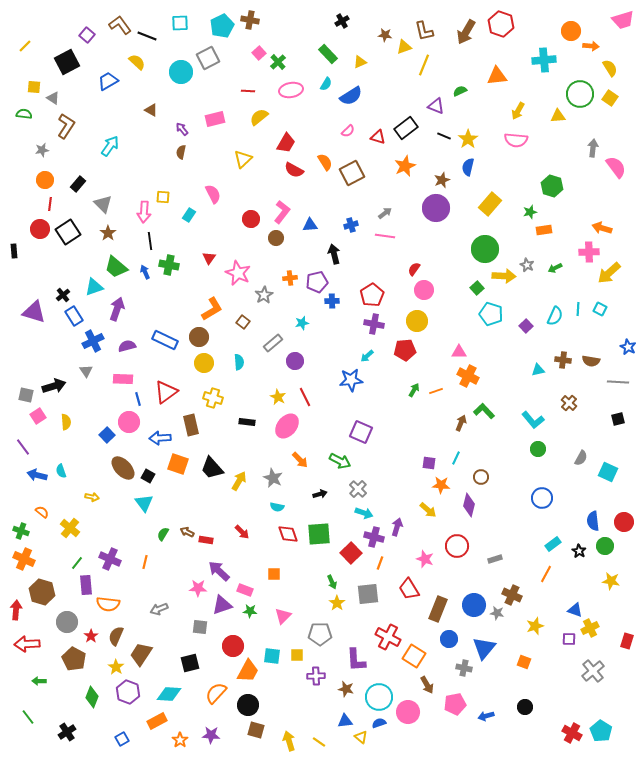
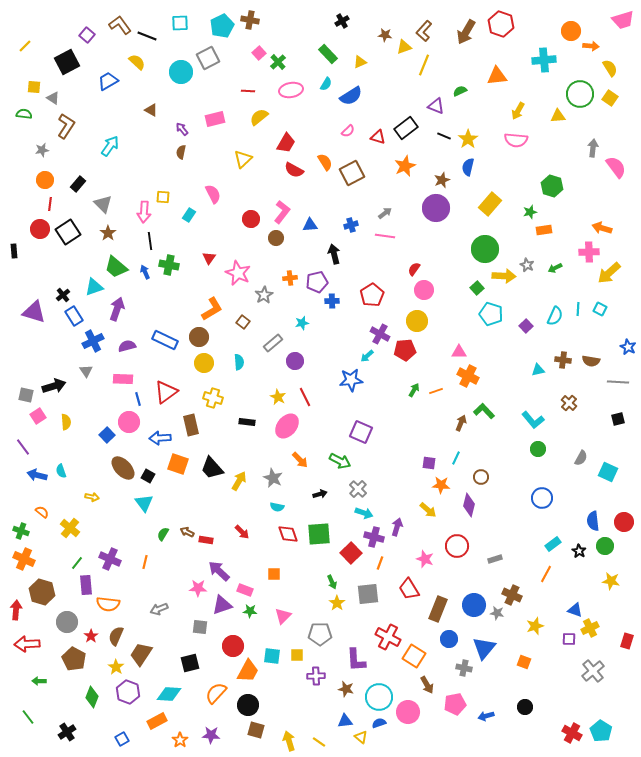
brown L-shape at (424, 31): rotated 55 degrees clockwise
purple cross at (374, 324): moved 6 px right, 10 px down; rotated 18 degrees clockwise
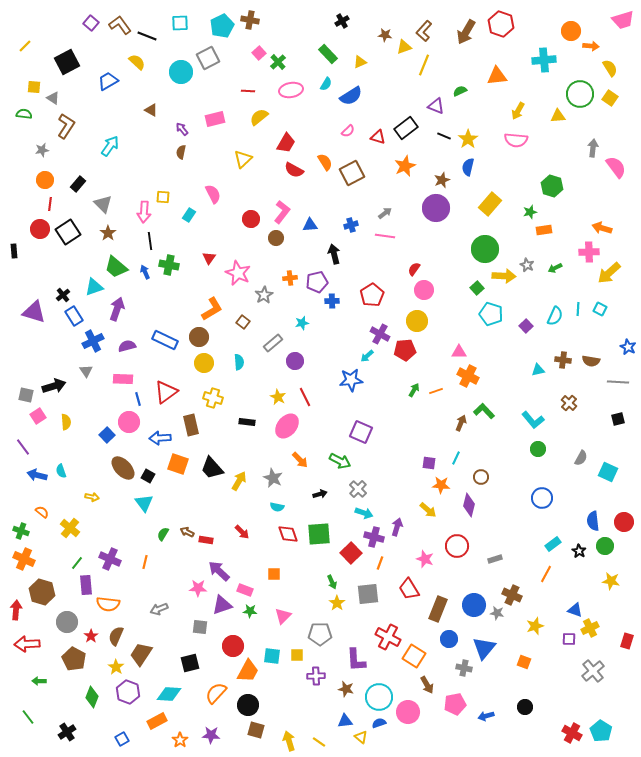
purple square at (87, 35): moved 4 px right, 12 px up
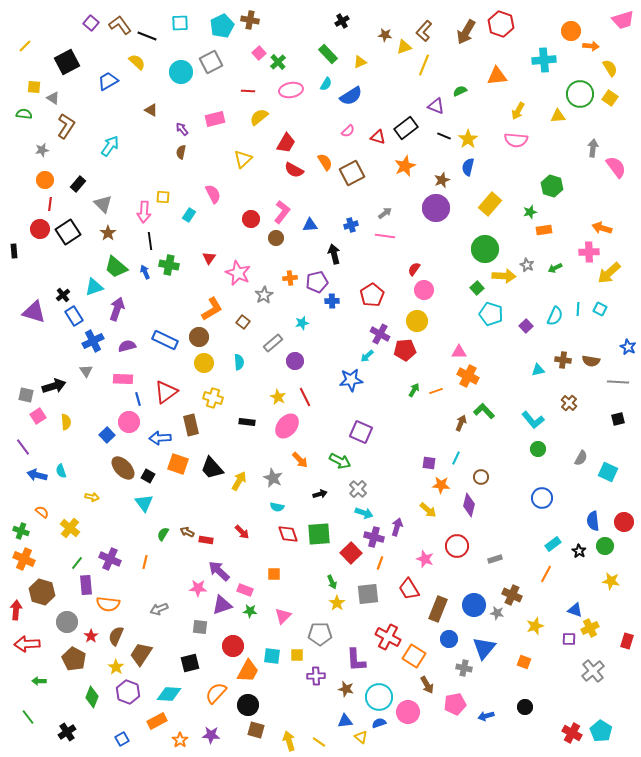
gray square at (208, 58): moved 3 px right, 4 px down
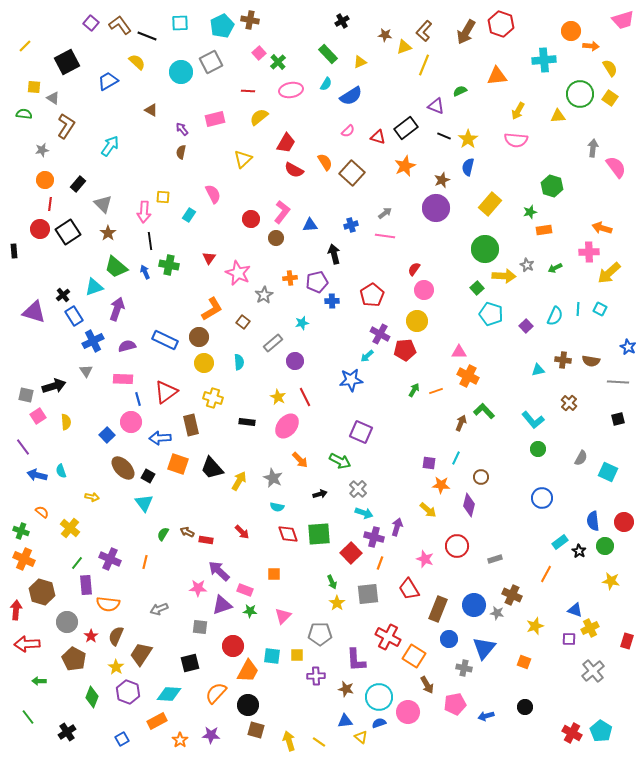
brown square at (352, 173): rotated 20 degrees counterclockwise
pink circle at (129, 422): moved 2 px right
cyan rectangle at (553, 544): moved 7 px right, 2 px up
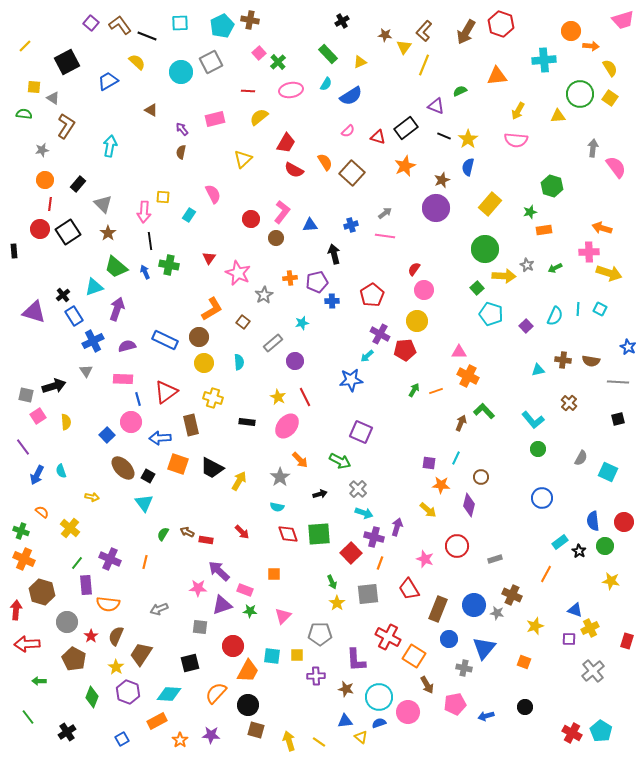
yellow triangle at (404, 47): rotated 35 degrees counterclockwise
cyan arrow at (110, 146): rotated 25 degrees counterclockwise
yellow arrow at (609, 273): rotated 120 degrees counterclockwise
black trapezoid at (212, 468): rotated 20 degrees counterclockwise
blue arrow at (37, 475): rotated 78 degrees counterclockwise
gray star at (273, 478): moved 7 px right, 1 px up; rotated 12 degrees clockwise
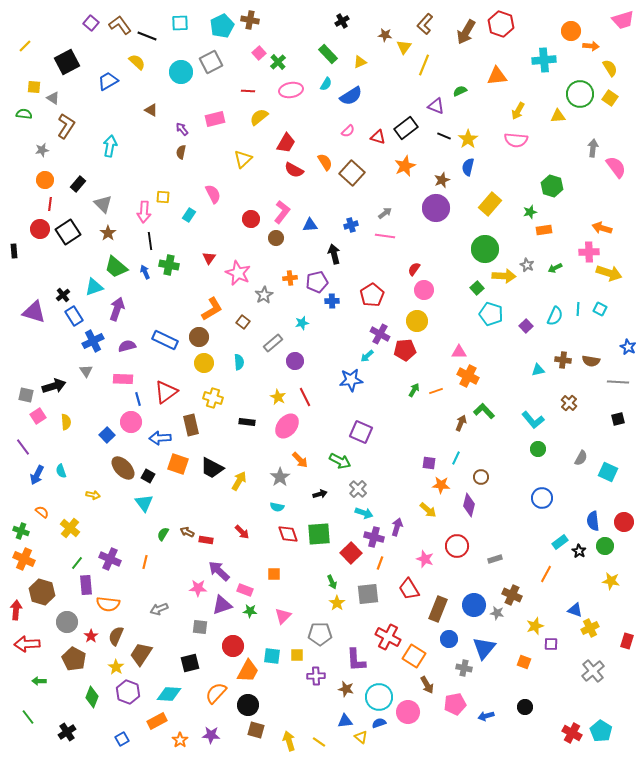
brown L-shape at (424, 31): moved 1 px right, 7 px up
yellow arrow at (92, 497): moved 1 px right, 2 px up
purple square at (569, 639): moved 18 px left, 5 px down
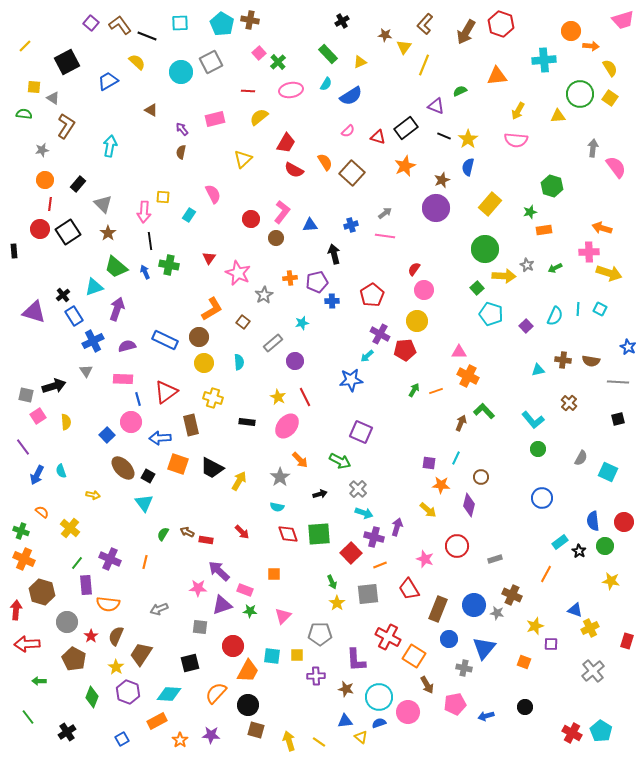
cyan pentagon at (222, 26): moved 2 px up; rotated 15 degrees counterclockwise
orange line at (380, 563): moved 2 px down; rotated 48 degrees clockwise
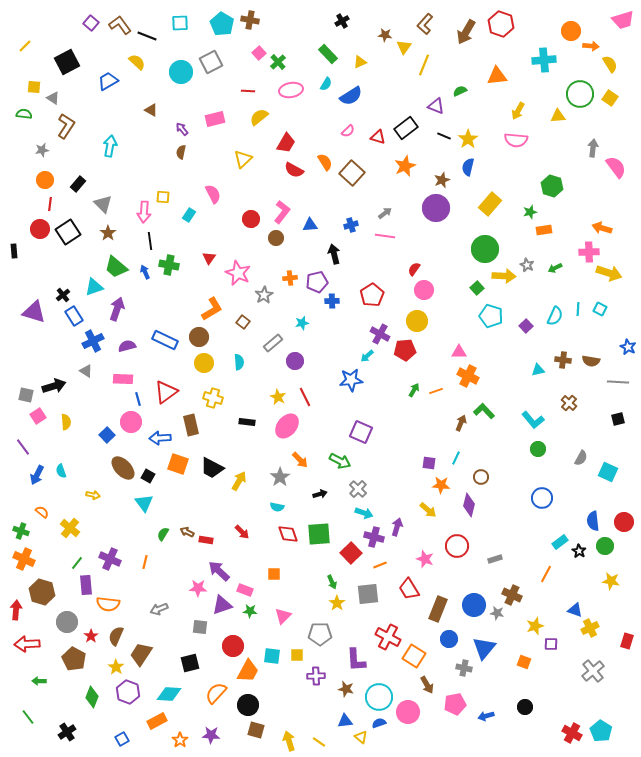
yellow semicircle at (610, 68): moved 4 px up
cyan pentagon at (491, 314): moved 2 px down
gray triangle at (86, 371): rotated 24 degrees counterclockwise
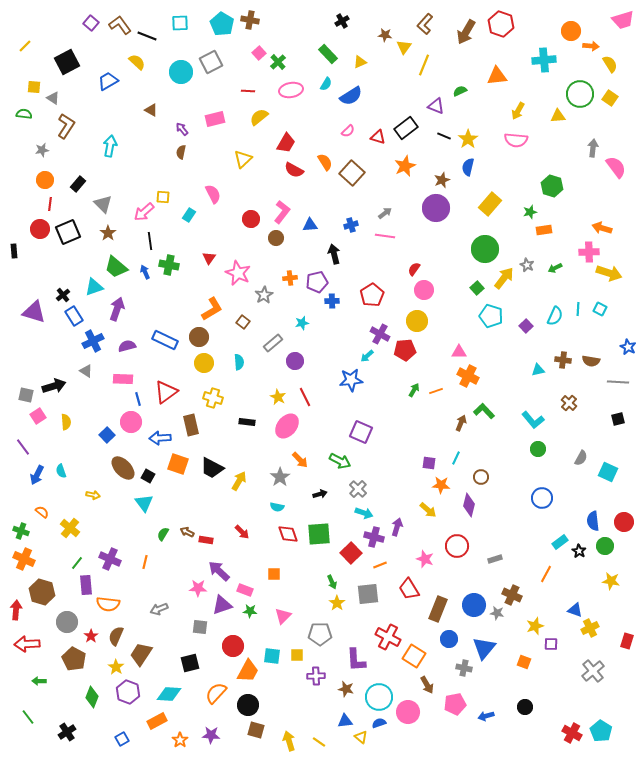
pink arrow at (144, 212): rotated 45 degrees clockwise
black square at (68, 232): rotated 10 degrees clockwise
yellow arrow at (504, 276): moved 2 px down; rotated 55 degrees counterclockwise
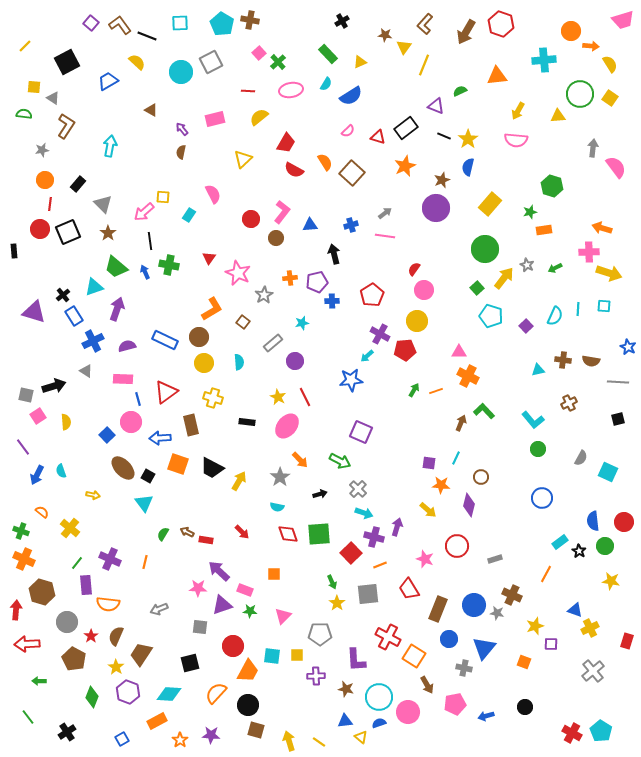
cyan square at (600, 309): moved 4 px right, 3 px up; rotated 24 degrees counterclockwise
brown cross at (569, 403): rotated 21 degrees clockwise
